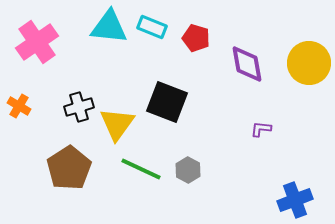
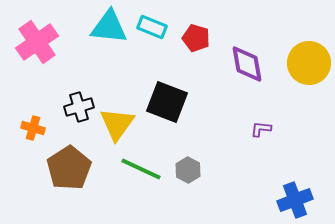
orange cross: moved 14 px right, 22 px down; rotated 15 degrees counterclockwise
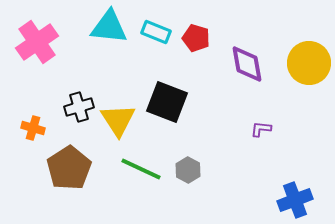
cyan rectangle: moved 4 px right, 5 px down
yellow triangle: moved 1 px right, 4 px up; rotated 9 degrees counterclockwise
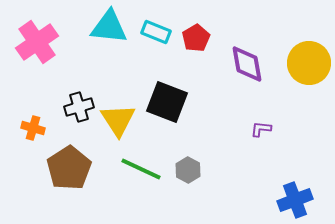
red pentagon: rotated 24 degrees clockwise
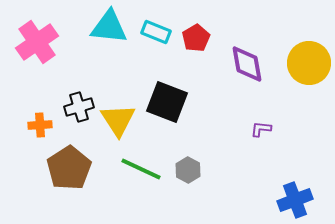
orange cross: moved 7 px right, 3 px up; rotated 20 degrees counterclockwise
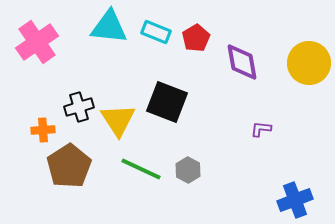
purple diamond: moved 5 px left, 2 px up
orange cross: moved 3 px right, 5 px down
brown pentagon: moved 2 px up
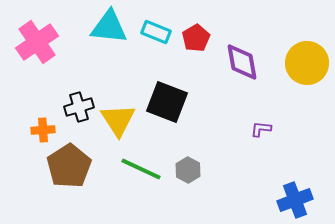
yellow circle: moved 2 px left
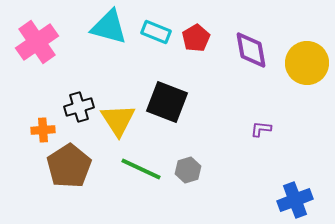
cyan triangle: rotated 9 degrees clockwise
purple diamond: moved 9 px right, 12 px up
gray hexagon: rotated 15 degrees clockwise
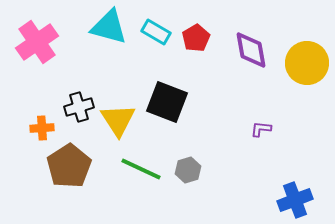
cyan rectangle: rotated 8 degrees clockwise
orange cross: moved 1 px left, 2 px up
